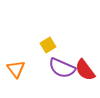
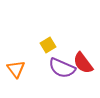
red semicircle: moved 2 px left, 7 px up
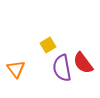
purple semicircle: rotated 56 degrees clockwise
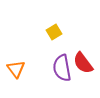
yellow square: moved 6 px right, 13 px up
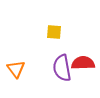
yellow square: rotated 35 degrees clockwise
red semicircle: rotated 125 degrees clockwise
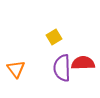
yellow square: moved 5 px down; rotated 35 degrees counterclockwise
purple semicircle: rotated 8 degrees clockwise
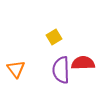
purple semicircle: moved 1 px left, 2 px down
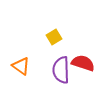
red semicircle: rotated 20 degrees clockwise
orange triangle: moved 5 px right, 3 px up; rotated 18 degrees counterclockwise
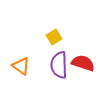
purple semicircle: moved 2 px left, 5 px up
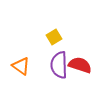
red semicircle: moved 3 px left, 2 px down
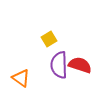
yellow square: moved 5 px left, 2 px down
orange triangle: moved 12 px down
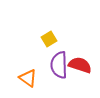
orange triangle: moved 7 px right
